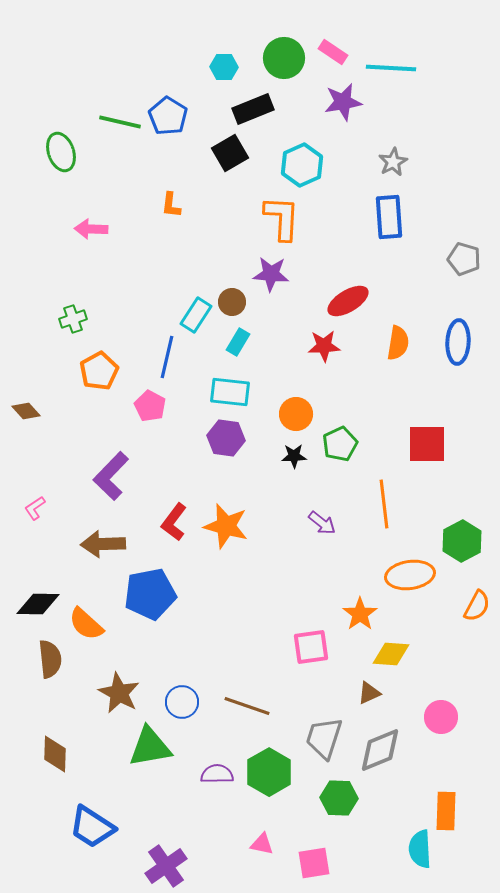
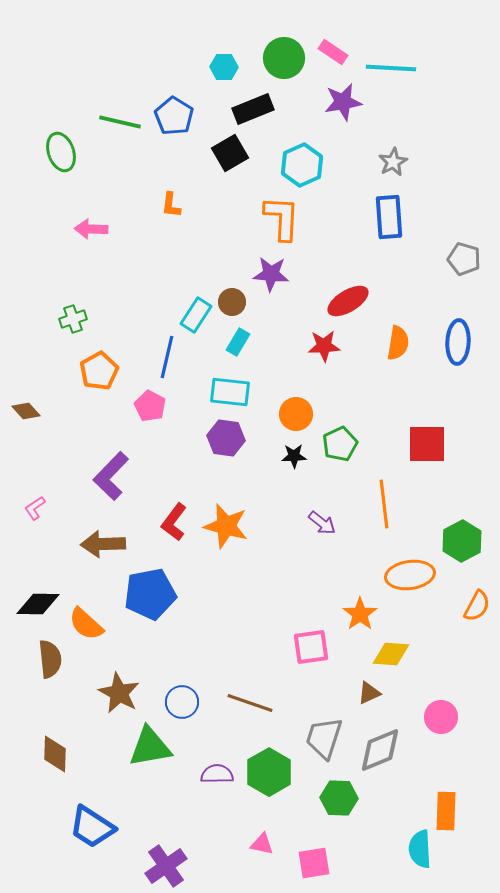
blue pentagon at (168, 116): moved 6 px right
brown line at (247, 706): moved 3 px right, 3 px up
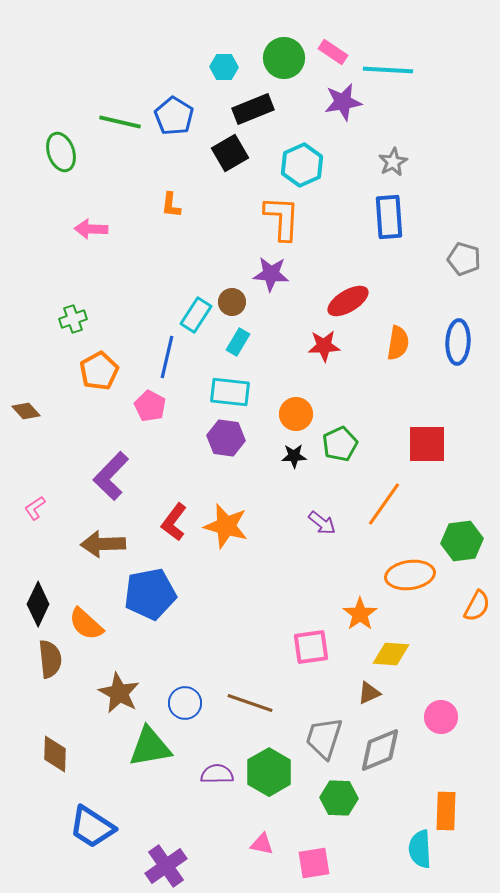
cyan line at (391, 68): moved 3 px left, 2 px down
orange line at (384, 504): rotated 42 degrees clockwise
green hexagon at (462, 541): rotated 21 degrees clockwise
black diamond at (38, 604): rotated 66 degrees counterclockwise
blue circle at (182, 702): moved 3 px right, 1 px down
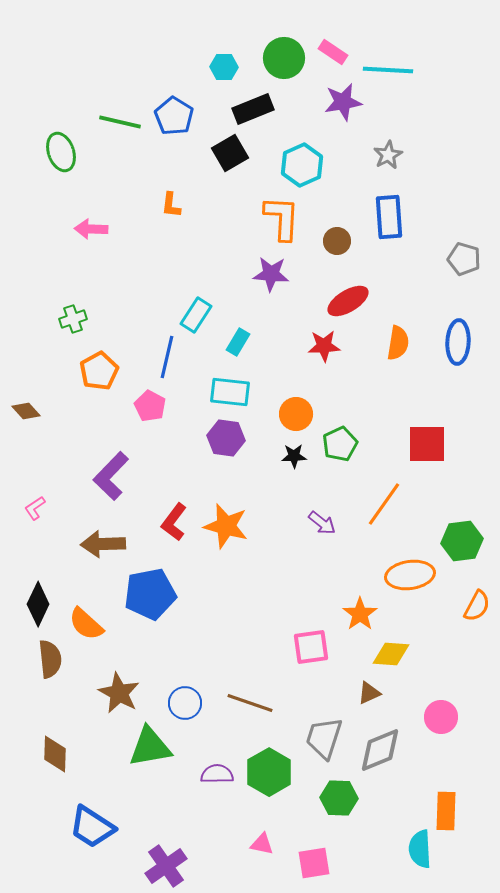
gray star at (393, 162): moved 5 px left, 7 px up
brown circle at (232, 302): moved 105 px right, 61 px up
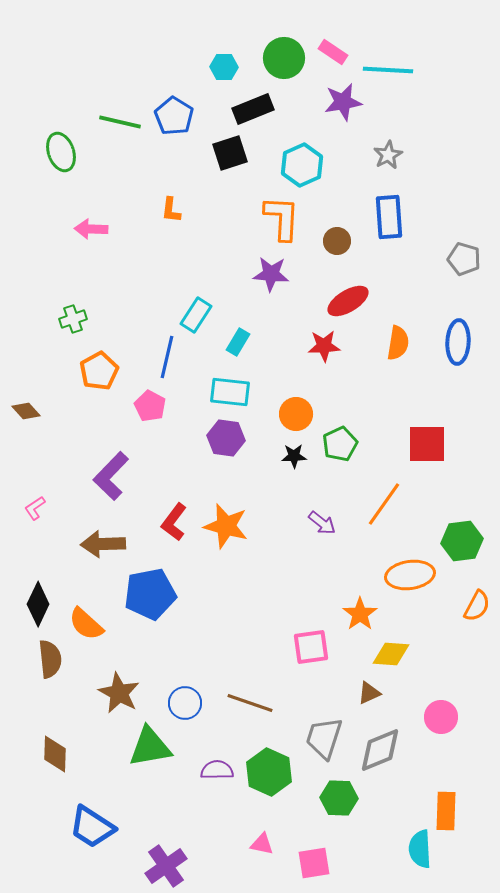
black square at (230, 153): rotated 12 degrees clockwise
orange L-shape at (171, 205): moved 5 px down
green hexagon at (269, 772): rotated 6 degrees counterclockwise
purple semicircle at (217, 774): moved 4 px up
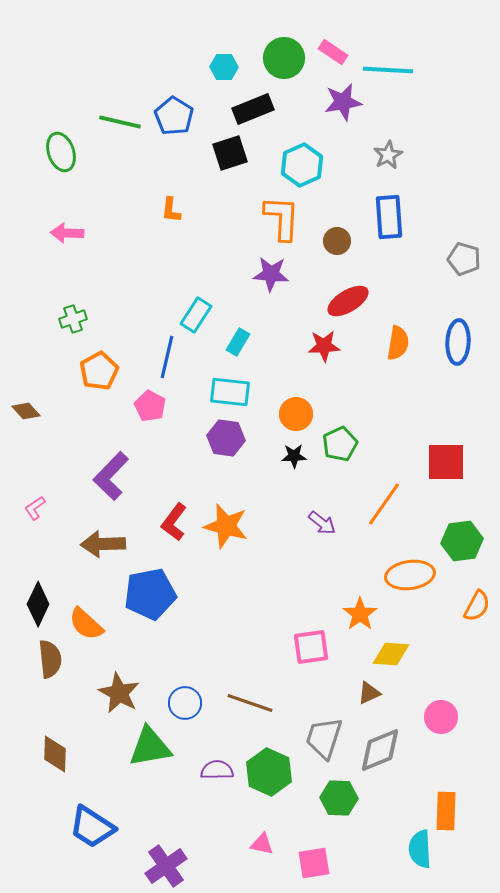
pink arrow at (91, 229): moved 24 px left, 4 px down
red square at (427, 444): moved 19 px right, 18 px down
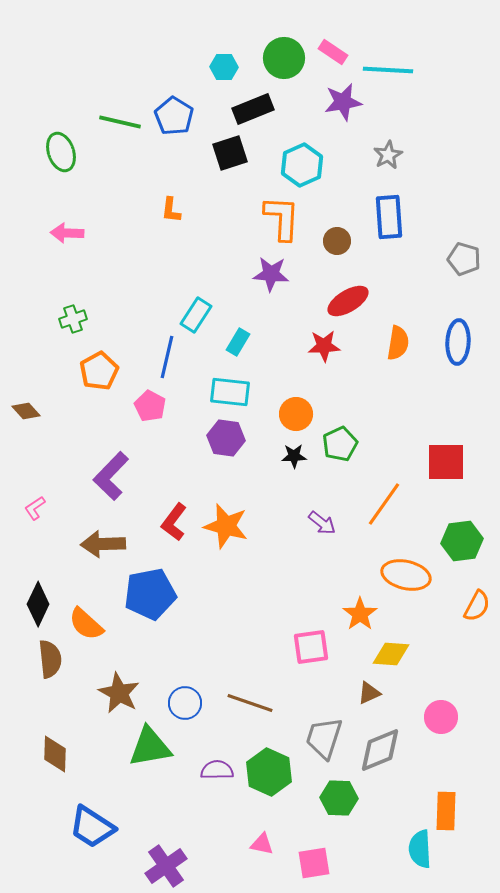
orange ellipse at (410, 575): moved 4 px left; rotated 21 degrees clockwise
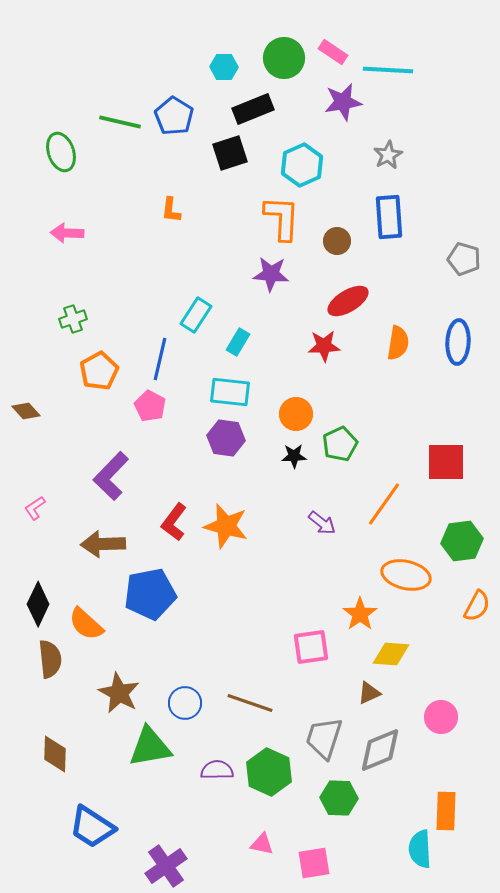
blue line at (167, 357): moved 7 px left, 2 px down
